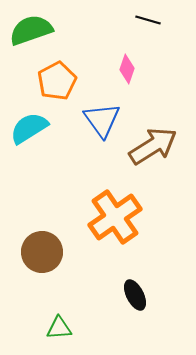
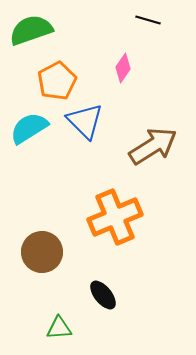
pink diamond: moved 4 px left, 1 px up; rotated 16 degrees clockwise
blue triangle: moved 17 px left, 1 px down; rotated 9 degrees counterclockwise
orange cross: rotated 12 degrees clockwise
black ellipse: moved 32 px left; rotated 12 degrees counterclockwise
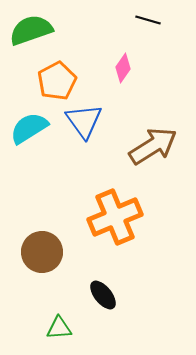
blue triangle: moved 1 px left; rotated 9 degrees clockwise
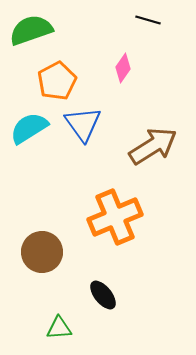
blue triangle: moved 1 px left, 3 px down
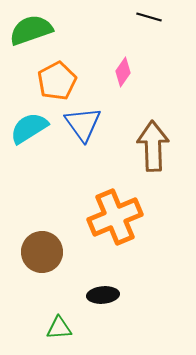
black line: moved 1 px right, 3 px up
pink diamond: moved 4 px down
brown arrow: rotated 60 degrees counterclockwise
black ellipse: rotated 56 degrees counterclockwise
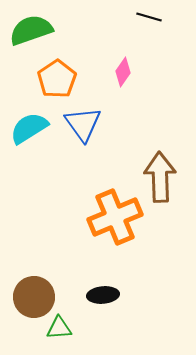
orange pentagon: moved 2 px up; rotated 6 degrees counterclockwise
brown arrow: moved 7 px right, 31 px down
brown circle: moved 8 px left, 45 px down
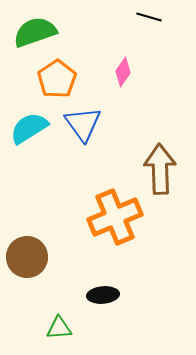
green semicircle: moved 4 px right, 2 px down
brown arrow: moved 8 px up
brown circle: moved 7 px left, 40 px up
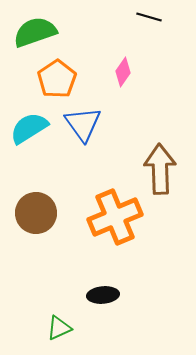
brown circle: moved 9 px right, 44 px up
green triangle: rotated 20 degrees counterclockwise
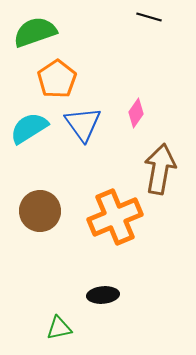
pink diamond: moved 13 px right, 41 px down
brown arrow: rotated 12 degrees clockwise
brown circle: moved 4 px right, 2 px up
green triangle: rotated 12 degrees clockwise
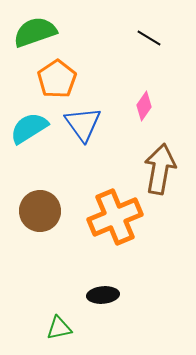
black line: moved 21 px down; rotated 15 degrees clockwise
pink diamond: moved 8 px right, 7 px up
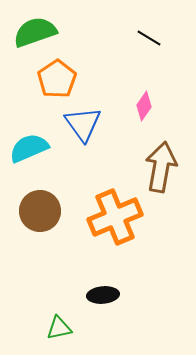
cyan semicircle: moved 20 px down; rotated 9 degrees clockwise
brown arrow: moved 1 px right, 2 px up
